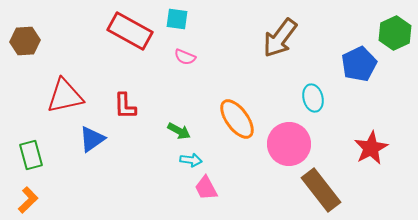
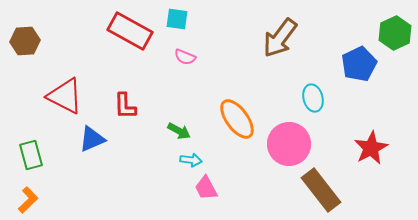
red triangle: rotated 39 degrees clockwise
blue triangle: rotated 12 degrees clockwise
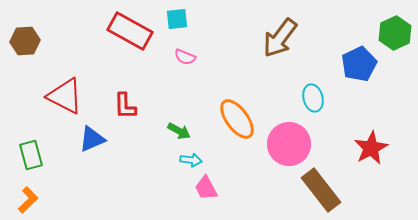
cyan square: rotated 15 degrees counterclockwise
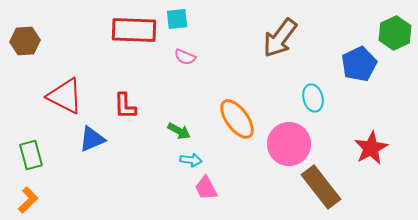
red rectangle: moved 4 px right, 1 px up; rotated 27 degrees counterclockwise
brown rectangle: moved 3 px up
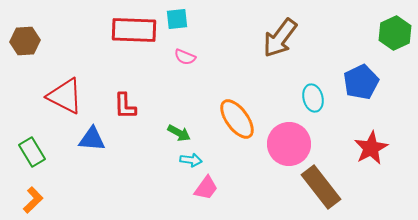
blue pentagon: moved 2 px right, 18 px down
green arrow: moved 2 px down
blue triangle: rotated 28 degrees clockwise
green rectangle: moved 1 px right, 3 px up; rotated 16 degrees counterclockwise
pink trapezoid: rotated 116 degrees counterclockwise
orange L-shape: moved 5 px right
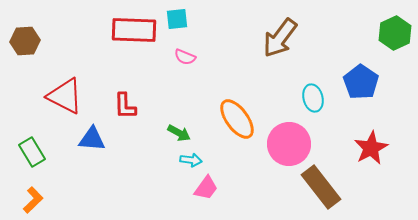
blue pentagon: rotated 12 degrees counterclockwise
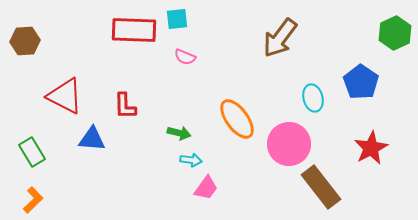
green arrow: rotated 15 degrees counterclockwise
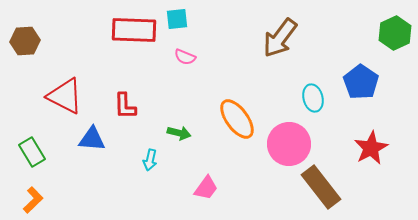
cyan arrow: moved 41 px left; rotated 95 degrees clockwise
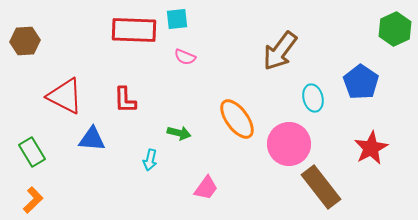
green hexagon: moved 4 px up
brown arrow: moved 13 px down
red L-shape: moved 6 px up
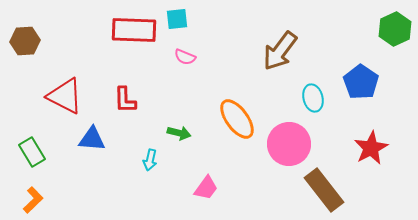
brown rectangle: moved 3 px right, 3 px down
